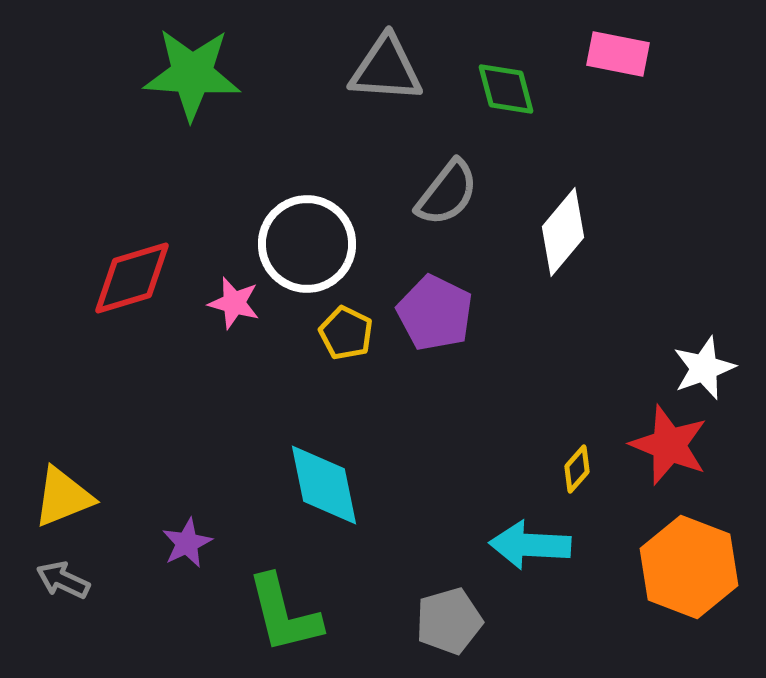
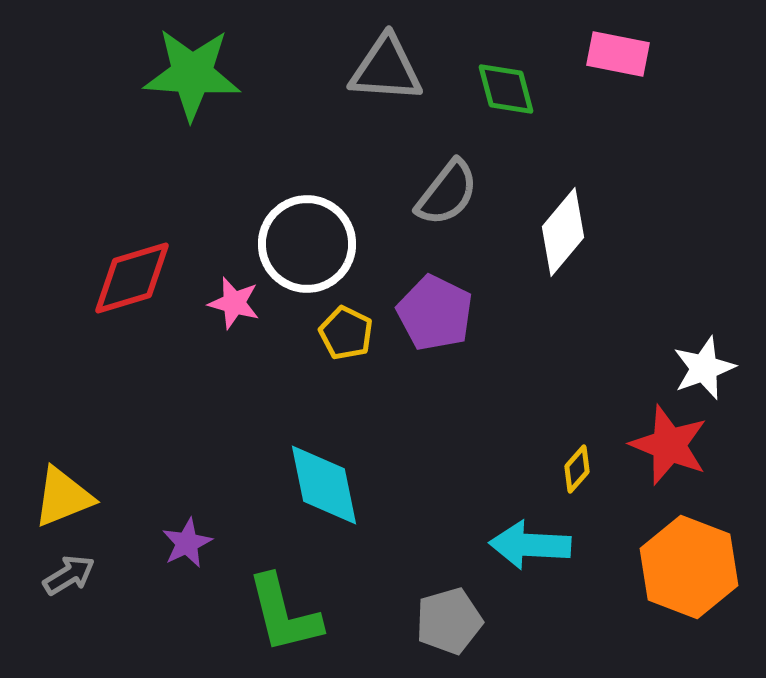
gray arrow: moved 6 px right, 5 px up; rotated 124 degrees clockwise
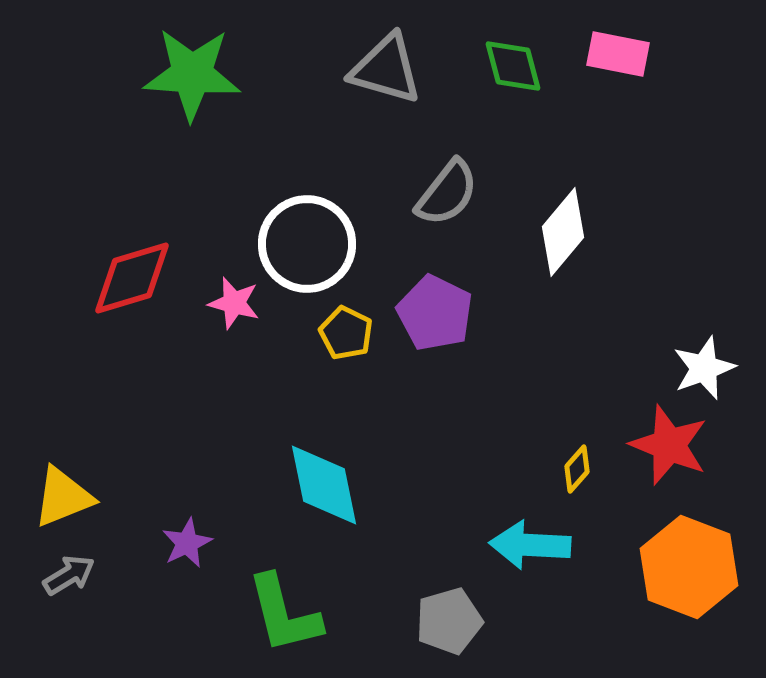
gray triangle: rotated 12 degrees clockwise
green diamond: moved 7 px right, 23 px up
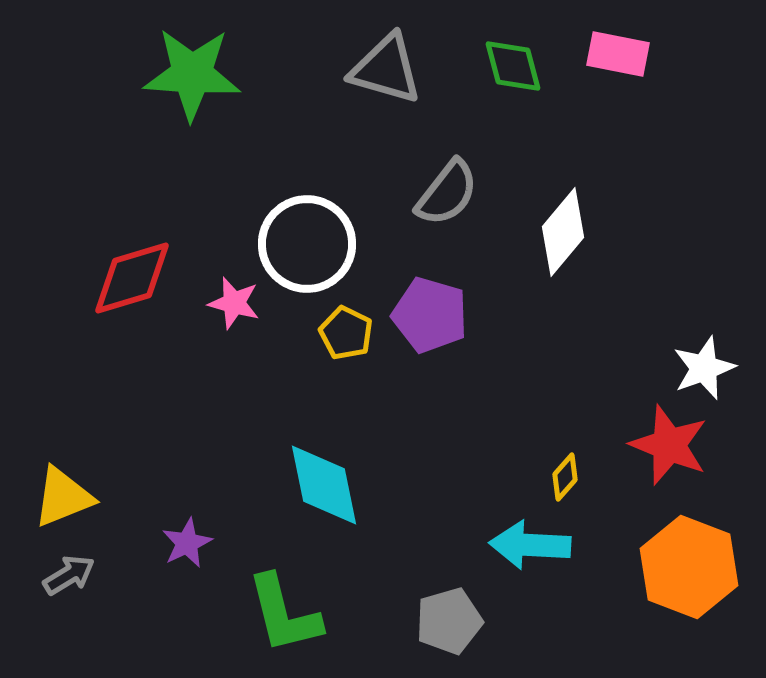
purple pentagon: moved 5 px left, 2 px down; rotated 10 degrees counterclockwise
yellow diamond: moved 12 px left, 8 px down
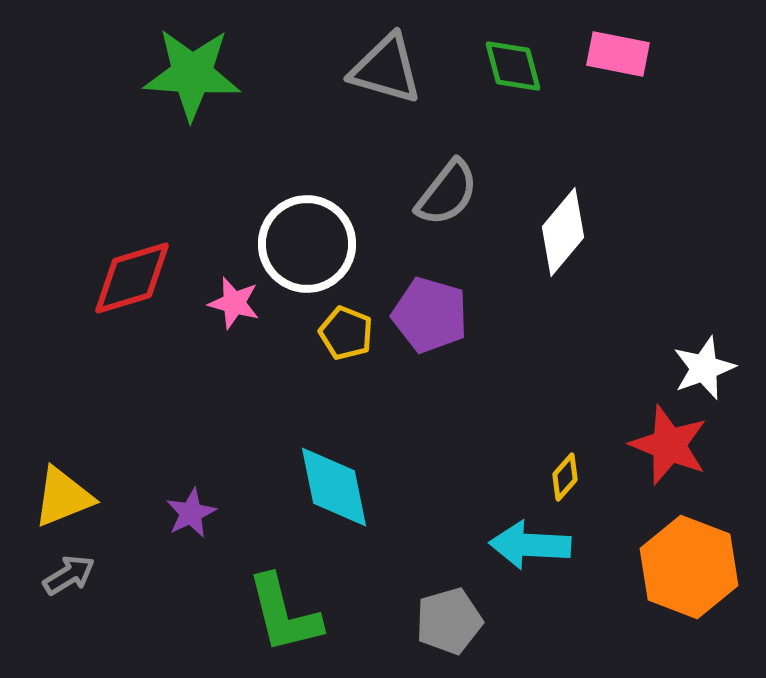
yellow pentagon: rotated 4 degrees counterclockwise
cyan diamond: moved 10 px right, 2 px down
purple star: moved 4 px right, 30 px up
